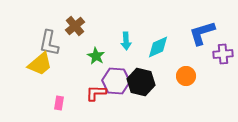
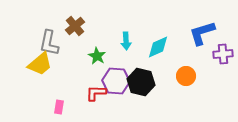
green star: moved 1 px right
pink rectangle: moved 4 px down
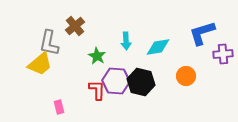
cyan diamond: rotated 15 degrees clockwise
red L-shape: moved 1 px right, 3 px up; rotated 90 degrees clockwise
pink rectangle: rotated 24 degrees counterclockwise
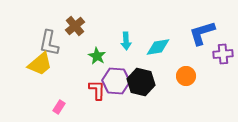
pink rectangle: rotated 48 degrees clockwise
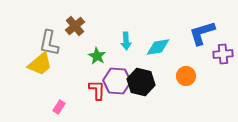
purple hexagon: moved 1 px right
